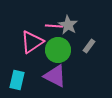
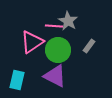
gray star: moved 4 px up
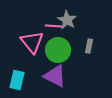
gray star: moved 1 px left, 1 px up
pink triangle: rotated 35 degrees counterclockwise
gray rectangle: rotated 24 degrees counterclockwise
